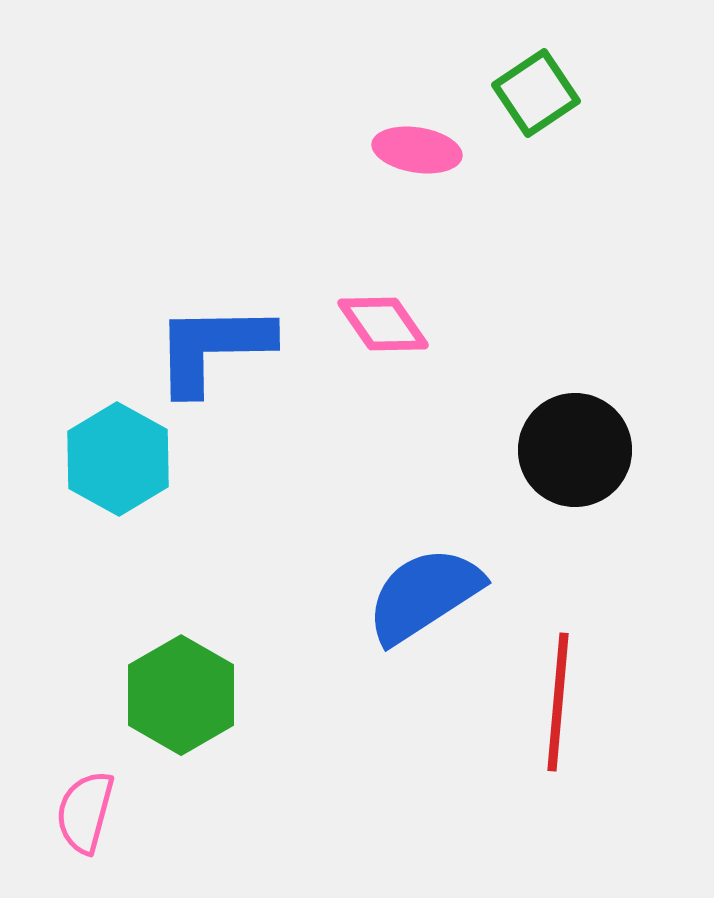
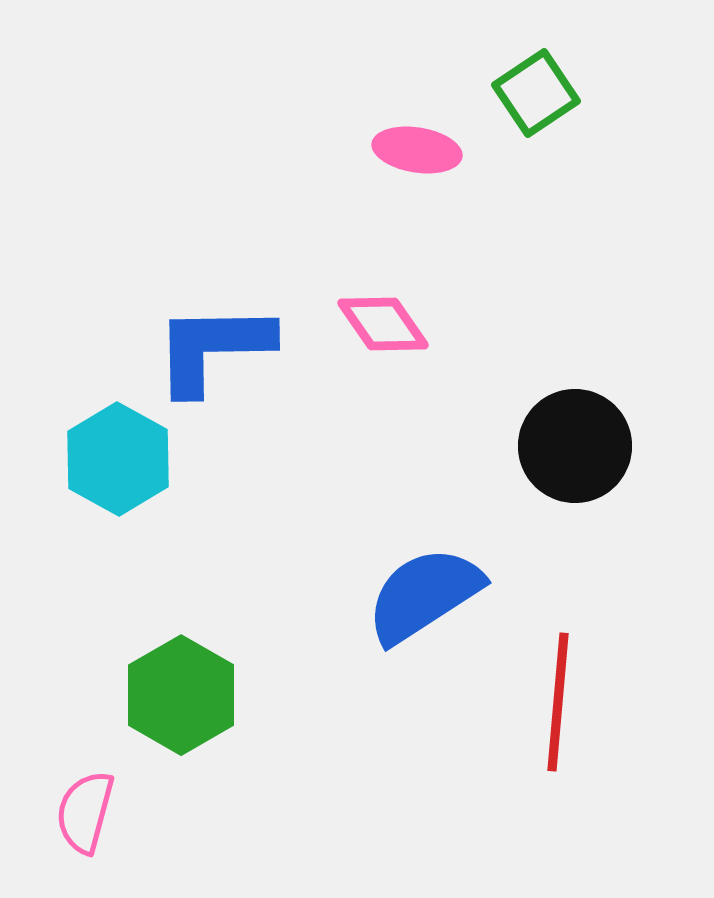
black circle: moved 4 px up
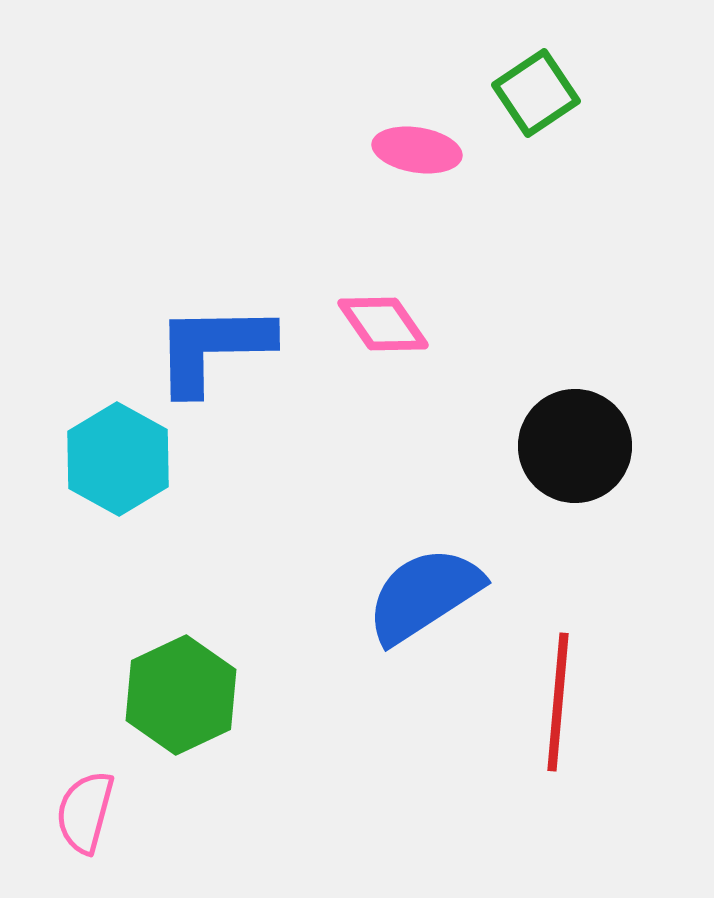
green hexagon: rotated 5 degrees clockwise
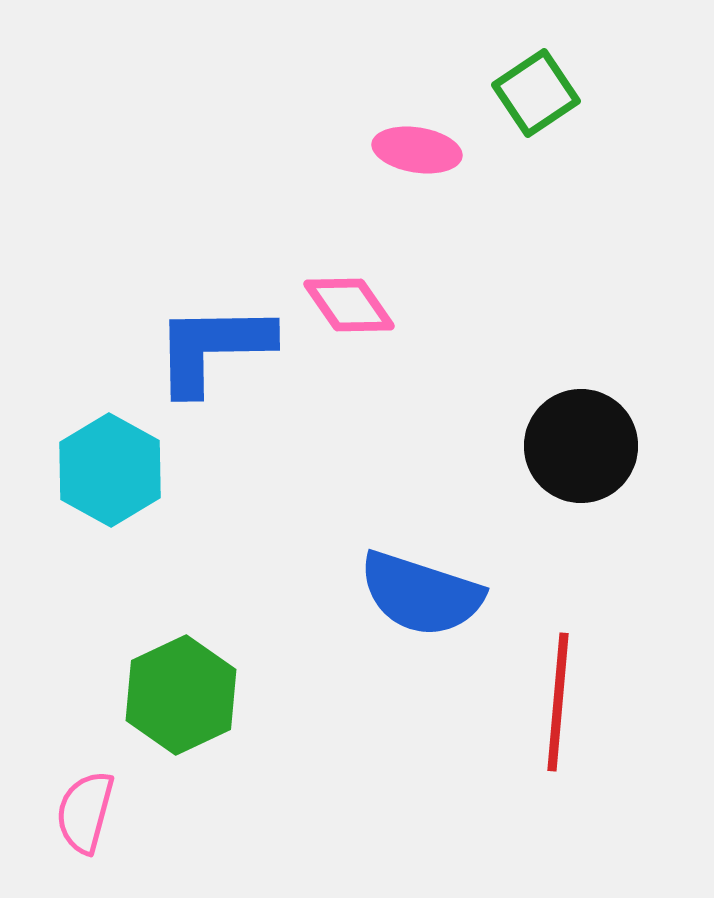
pink diamond: moved 34 px left, 19 px up
black circle: moved 6 px right
cyan hexagon: moved 8 px left, 11 px down
blue semicircle: moved 3 px left, 1 px up; rotated 129 degrees counterclockwise
